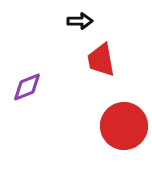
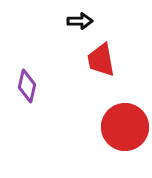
purple diamond: moved 1 px up; rotated 56 degrees counterclockwise
red circle: moved 1 px right, 1 px down
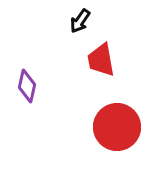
black arrow: rotated 125 degrees clockwise
red circle: moved 8 px left
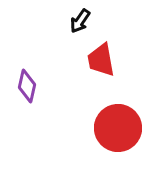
red circle: moved 1 px right, 1 px down
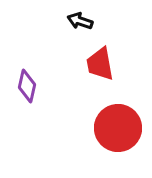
black arrow: rotated 75 degrees clockwise
red trapezoid: moved 1 px left, 4 px down
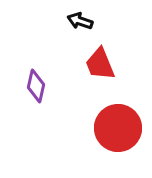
red trapezoid: rotated 12 degrees counterclockwise
purple diamond: moved 9 px right
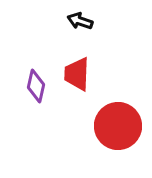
red trapezoid: moved 23 px left, 10 px down; rotated 24 degrees clockwise
red circle: moved 2 px up
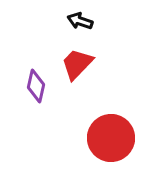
red trapezoid: moved 10 px up; rotated 42 degrees clockwise
red circle: moved 7 px left, 12 px down
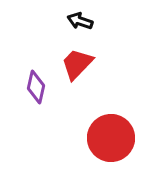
purple diamond: moved 1 px down
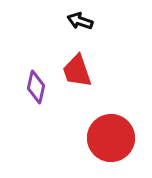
red trapezoid: moved 7 px down; rotated 63 degrees counterclockwise
